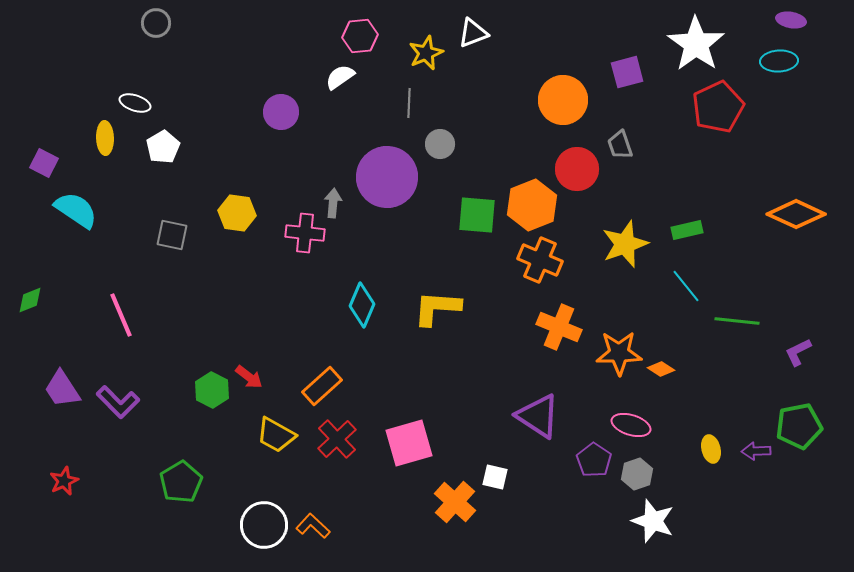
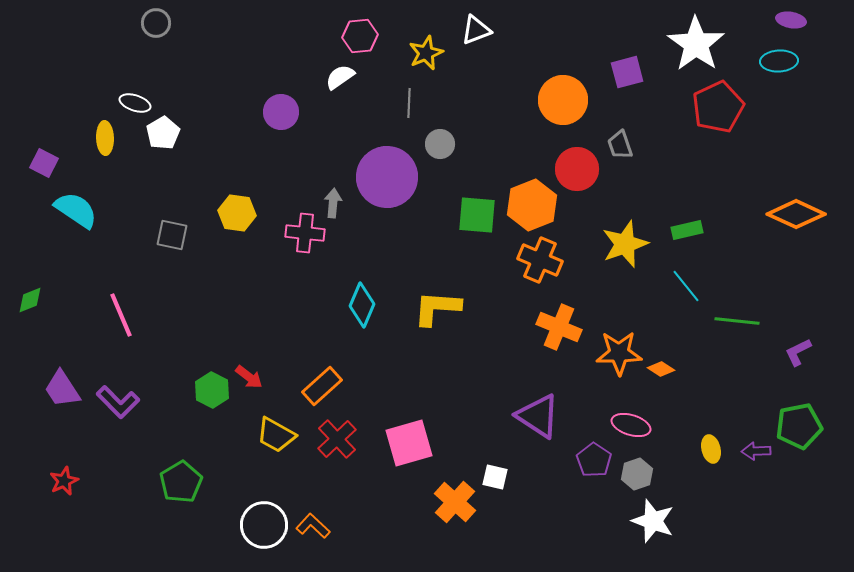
white triangle at (473, 33): moved 3 px right, 3 px up
white pentagon at (163, 147): moved 14 px up
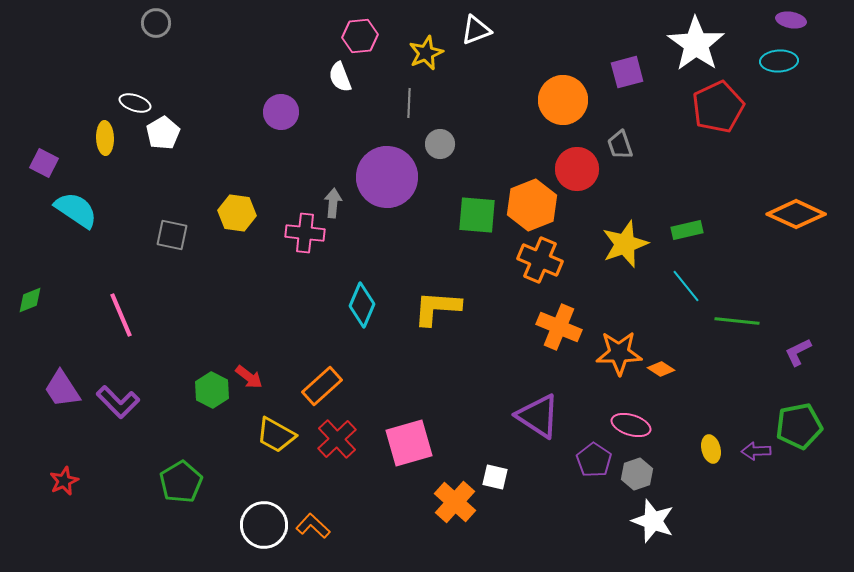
white semicircle at (340, 77): rotated 76 degrees counterclockwise
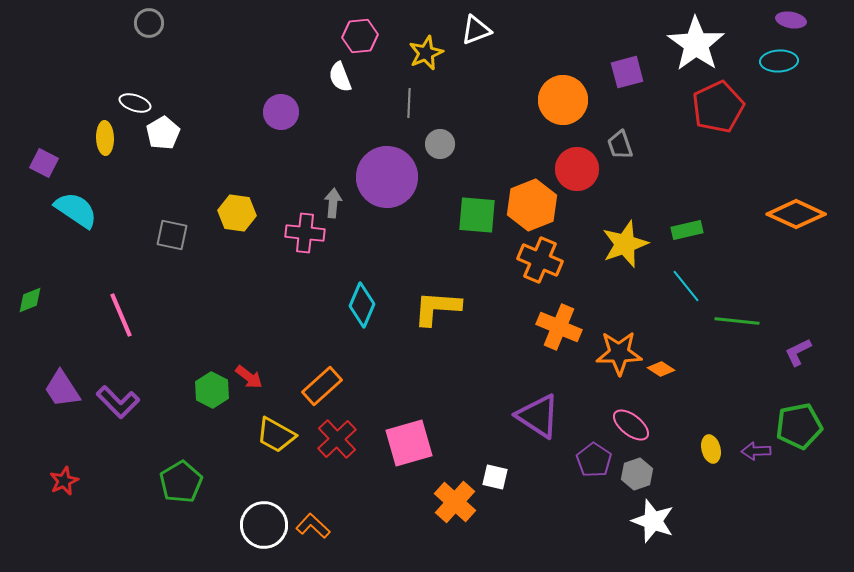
gray circle at (156, 23): moved 7 px left
pink ellipse at (631, 425): rotated 21 degrees clockwise
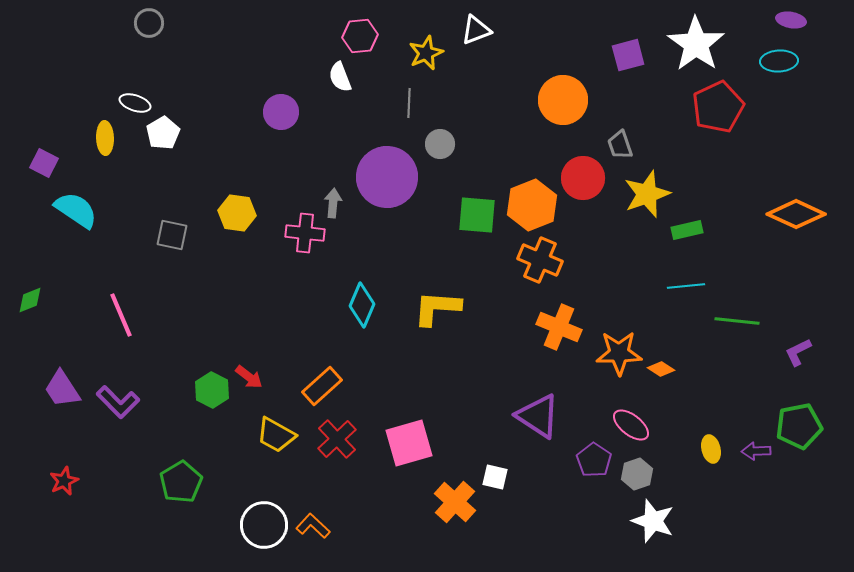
purple square at (627, 72): moved 1 px right, 17 px up
red circle at (577, 169): moved 6 px right, 9 px down
yellow star at (625, 244): moved 22 px right, 50 px up
cyan line at (686, 286): rotated 57 degrees counterclockwise
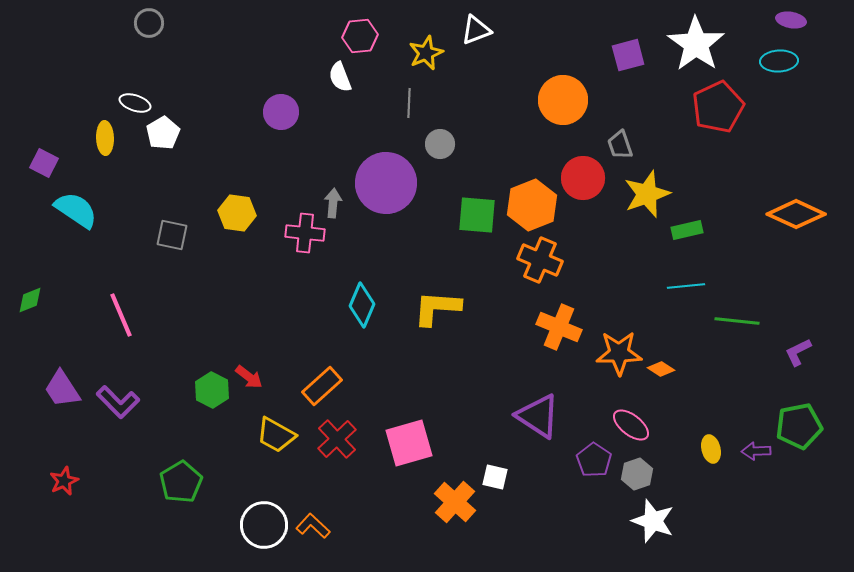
purple circle at (387, 177): moved 1 px left, 6 px down
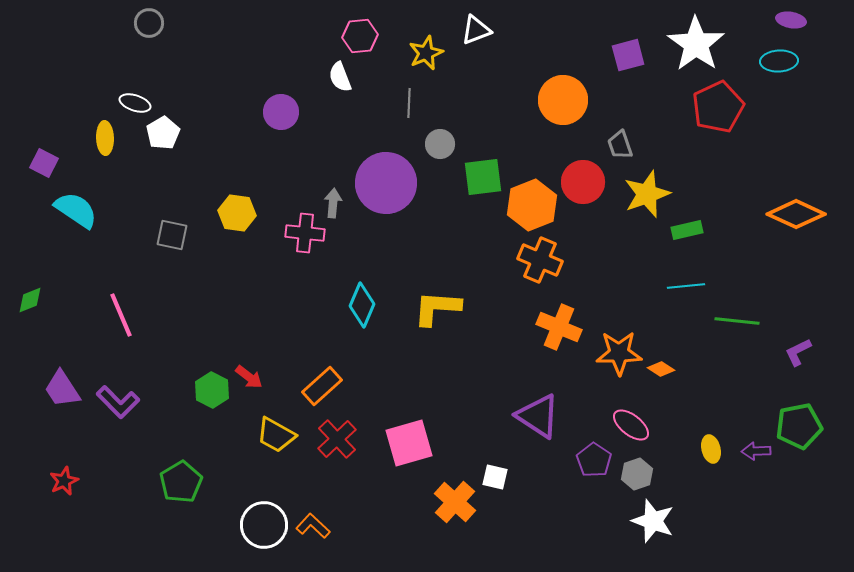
red circle at (583, 178): moved 4 px down
green square at (477, 215): moved 6 px right, 38 px up; rotated 12 degrees counterclockwise
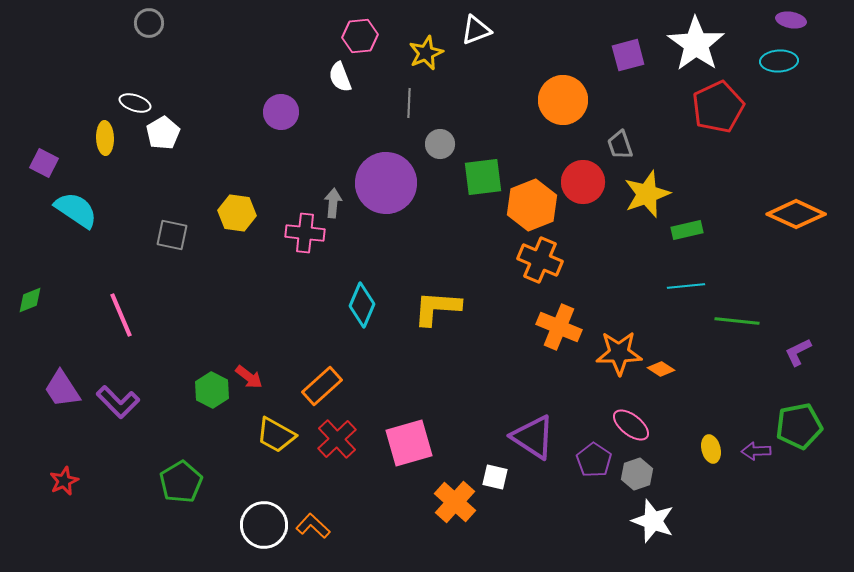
purple triangle at (538, 416): moved 5 px left, 21 px down
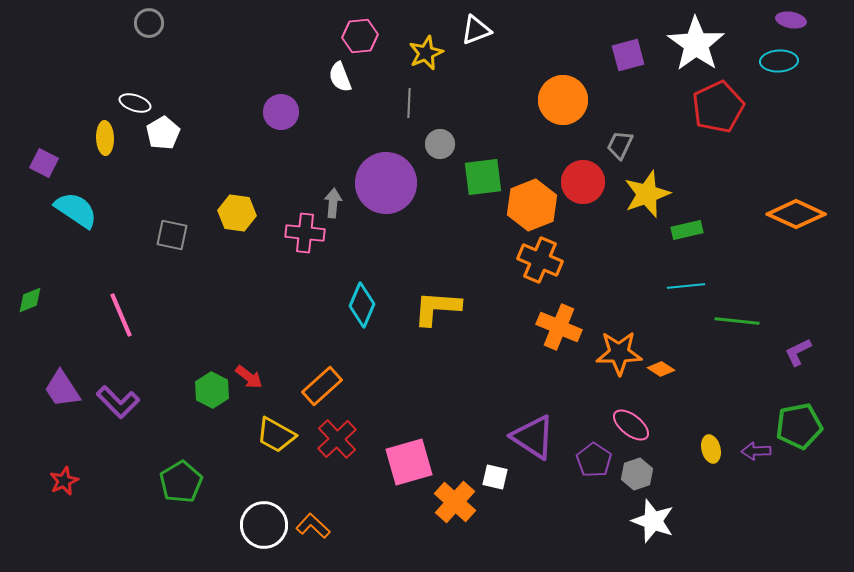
gray trapezoid at (620, 145): rotated 44 degrees clockwise
pink square at (409, 443): moved 19 px down
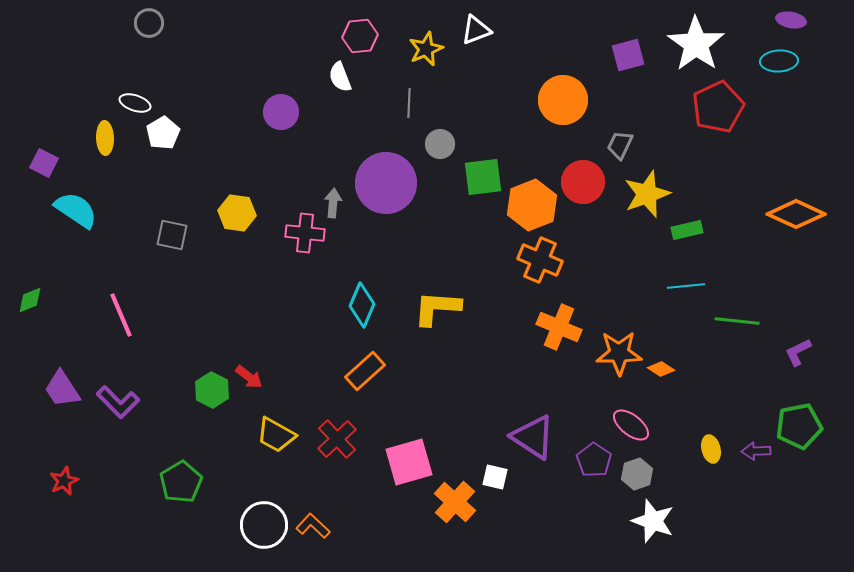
yellow star at (426, 53): moved 4 px up
orange rectangle at (322, 386): moved 43 px right, 15 px up
